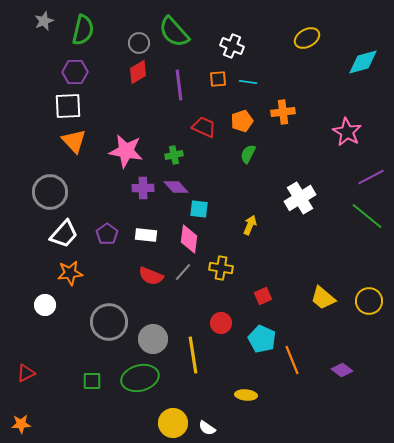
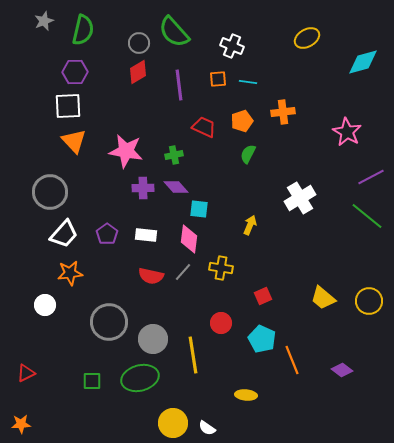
red semicircle at (151, 276): rotated 10 degrees counterclockwise
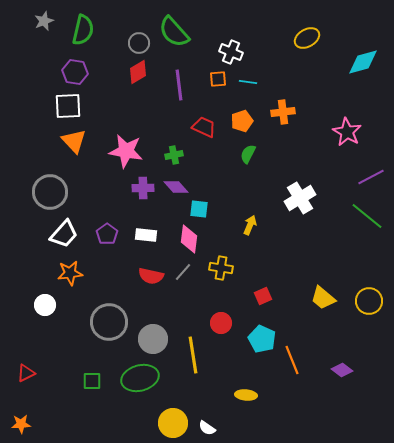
white cross at (232, 46): moved 1 px left, 6 px down
purple hexagon at (75, 72): rotated 10 degrees clockwise
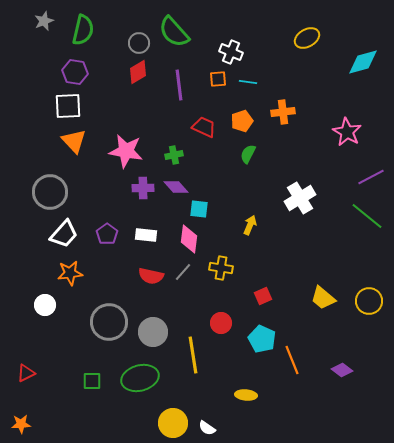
gray circle at (153, 339): moved 7 px up
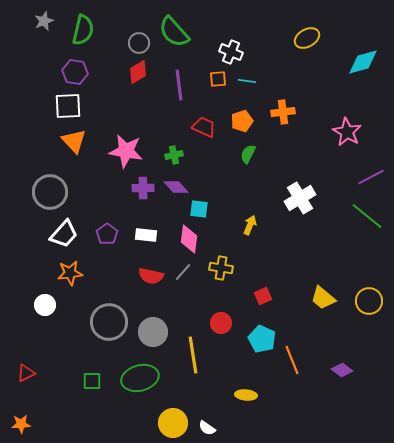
cyan line at (248, 82): moved 1 px left, 1 px up
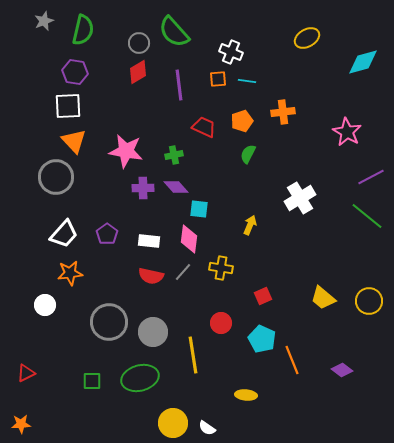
gray circle at (50, 192): moved 6 px right, 15 px up
white rectangle at (146, 235): moved 3 px right, 6 px down
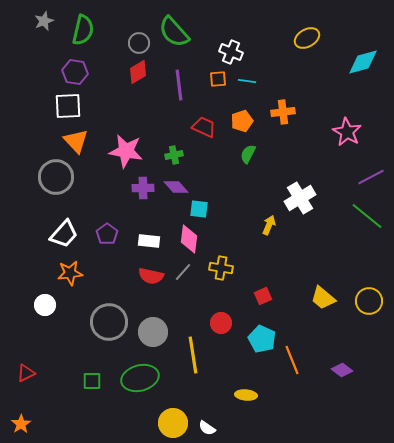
orange triangle at (74, 141): moved 2 px right
yellow arrow at (250, 225): moved 19 px right
orange star at (21, 424): rotated 30 degrees counterclockwise
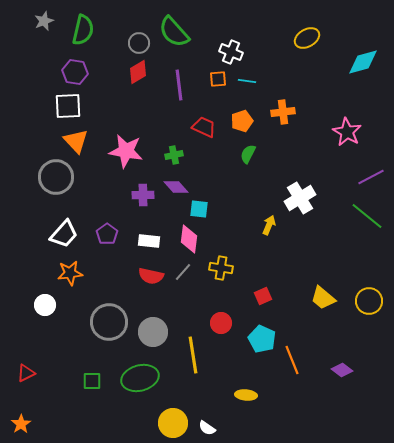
purple cross at (143, 188): moved 7 px down
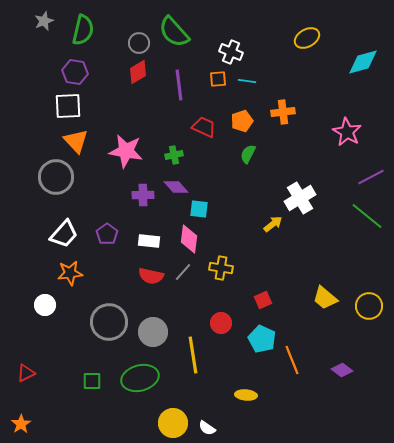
yellow arrow at (269, 225): moved 4 px right, 1 px up; rotated 30 degrees clockwise
red square at (263, 296): moved 4 px down
yellow trapezoid at (323, 298): moved 2 px right
yellow circle at (369, 301): moved 5 px down
